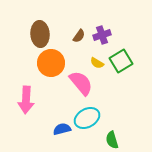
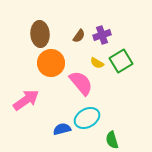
pink arrow: rotated 128 degrees counterclockwise
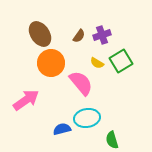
brown ellipse: rotated 30 degrees counterclockwise
cyan ellipse: rotated 20 degrees clockwise
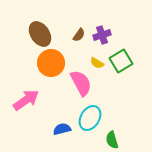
brown semicircle: moved 1 px up
pink semicircle: rotated 12 degrees clockwise
cyan ellipse: moved 3 px right; rotated 50 degrees counterclockwise
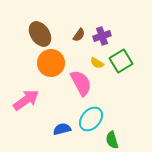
purple cross: moved 1 px down
cyan ellipse: moved 1 px right, 1 px down; rotated 10 degrees clockwise
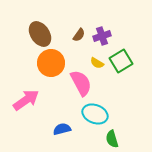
cyan ellipse: moved 4 px right, 5 px up; rotated 70 degrees clockwise
green semicircle: moved 1 px up
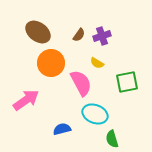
brown ellipse: moved 2 px left, 2 px up; rotated 20 degrees counterclockwise
green square: moved 6 px right, 21 px down; rotated 20 degrees clockwise
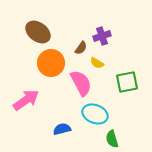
brown semicircle: moved 2 px right, 13 px down
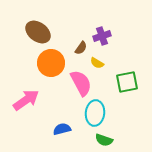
cyan ellipse: moved 1 px up; rotated 75 degrees clockwise
green semicircle: moved 8 px left, 1 px down; rotated 54 degrees counterclockwise
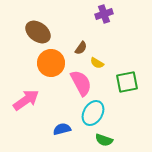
purple cross: moved 2 px right, 22 px up
cyan ellipse: moved 2 px left; rotated 25 degrees clockwise
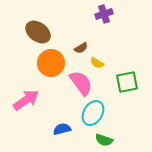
brown semicircle: rotated 24 degrees clockwise
pink semicircle: rotated 8 degrees counterclockwise
